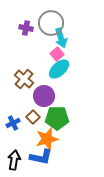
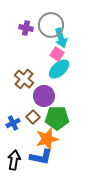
gray circle: moved 2 px down
pink square: rotated 16 degrees counterclockwise
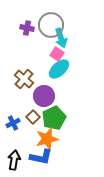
purple cross: moved 1 px right
green pentagon: moved 3 px left; rotated 25 degrees counterclockwise
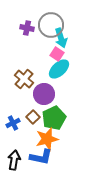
purple circle: moved 2 px up
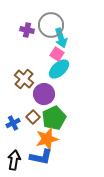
purple cross: moved 2 px down
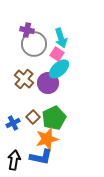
gray circle: moved 17 px left, 19 px down
purple circle: moved 4 px right, 11 px up
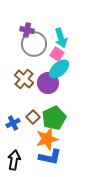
blue L-shape: moved 9 px right
